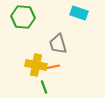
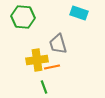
yellow cross: moved 1 px right, 5 px up; rotated 20 degrees counterclockwise
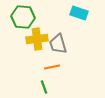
yellow cross: moved 21 px up
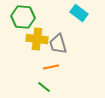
cyan rectangle: rotated 18 degrees clockwise
yellow cross: rotated 15 degrees clockwise
orange line: moved 1 px left
green line: rotated 32 degrees counterclockwise
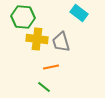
gray trapezoid: moved 3 px right, 2 px up
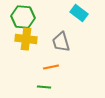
yellow cross: moved 11 px left
green line: rotated 32 degrees counterclockwise
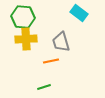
yellow cross: rotated 10 degrees counterclockwise
orange line: moved 6 px up
green line: rotated 24 degrees counterclockwise
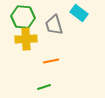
gray trapezoid: moved 7 px left, 17 px up
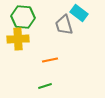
gray trapezoid: moved 10 px right
yellow cross: moved 8 px left
orange line: moved 1 px left, 1 px up
green line: moved 1 px right, 1 px up
